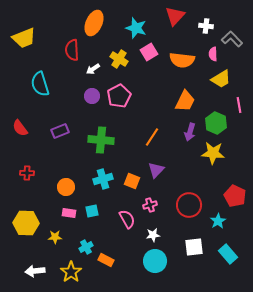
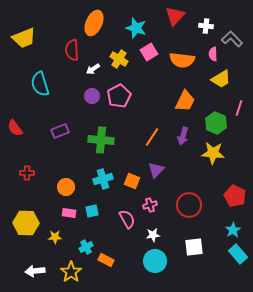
pink line at (239, 105): moved 3 px down; rotated 28 degrees clockwise
red semicircle at (20, 128): moved 5 px left
purple arrow at (190, 132): moved 7 px left, 4 px down
cyan star at (218, 221): moved 15 px right, 9 px down
cyan rectangle at (228, 254): moved 10 px right
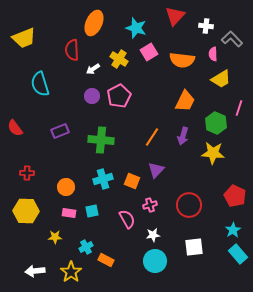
yellow hexagon at (26, 223): moved 12 px up
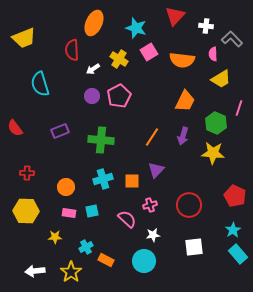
orange square at (132, 181): rotated 21 degrees counterclockwise
pink semicircle at (127, 219): rotated 18 degrees counterclockwise
cyan circle at (155, 261): moved 11 px left
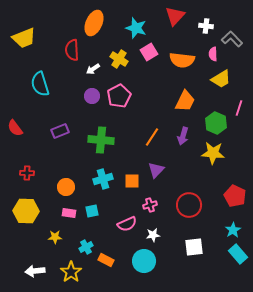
pink semicircle at (127, 219): moved 5 px down; rotated 114 degrees clockwise
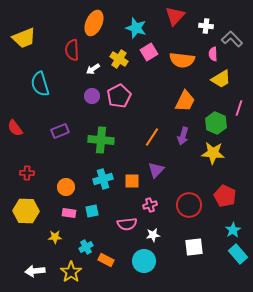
red pentagon at (235, 196): moved 10 px left
pink semicircle at (127, 224): rotated 18 degrees clockwise
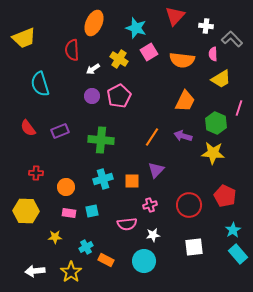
red semicircle at (15, 128): moved 13 px right
purple arrow at (183, 136): rotated 90 degrees clockwise
red cross at (27, 173): moved 9 px right
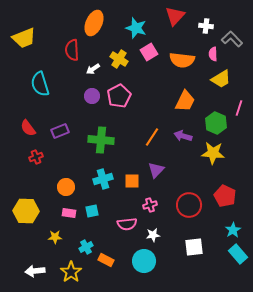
red cross at (36, 173): moved 16 px up; rotated 24 degrees counterclockwise
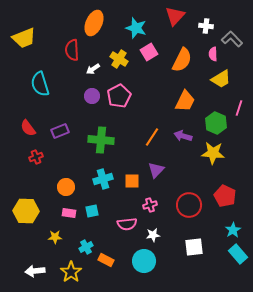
orange semicircle at (182, 60): rotated 70 degrees counterclockwise
